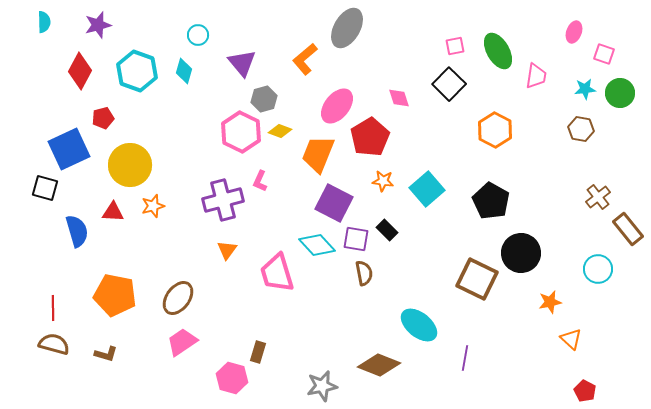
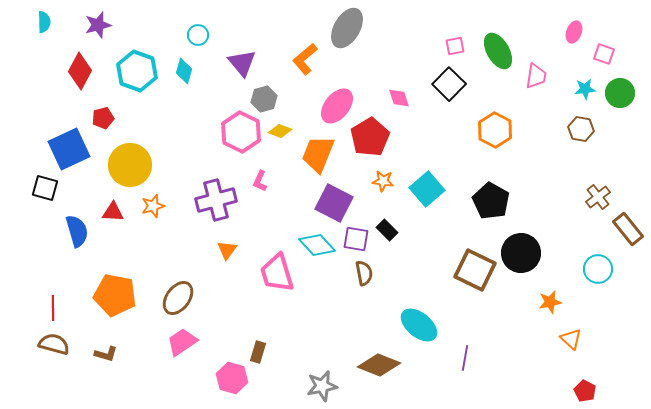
purple cross at (223, 200): moved 7 px left
brown square at (477, 279): moved 2 px left, 9 px up
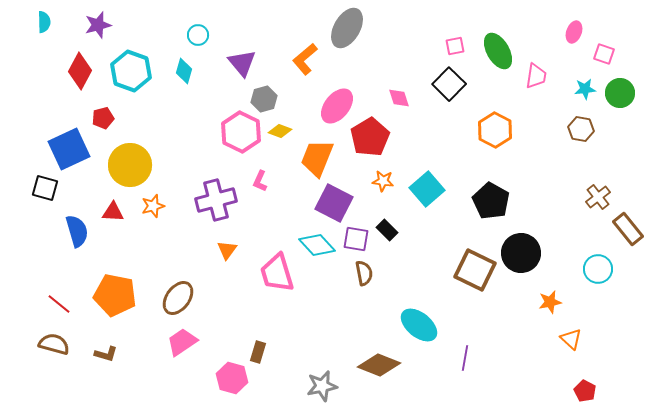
cyan hexagon at (137, 71): moved 6 px left
orange trapezoid at (318, 154): moved 1 px left, 4 px down
red line at (53, 308): moved 6 px right, 4 px up; rotated 50 degrees counterclockwise
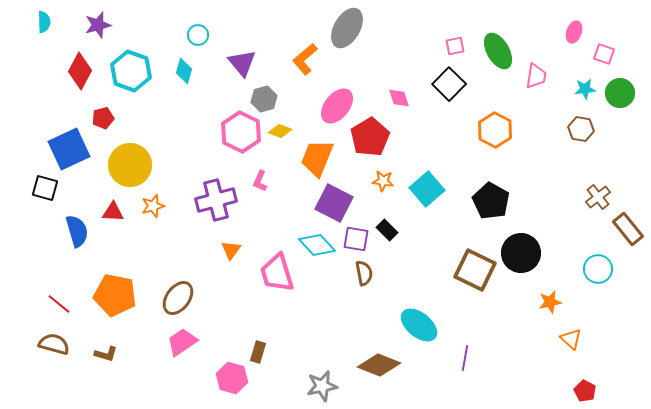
orange triangle at (227, 250): moved 4 px right
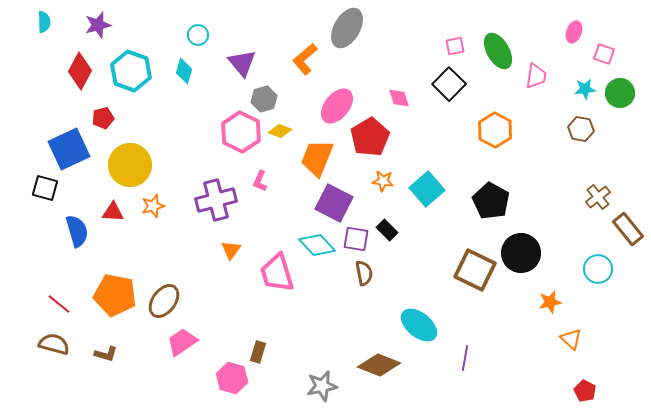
brown ellipse at (178, 298): moved 14 px left, 3 px down
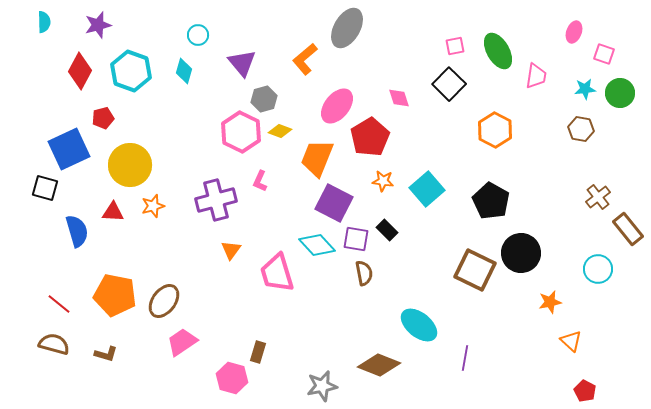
orange triangle at (571, 339): moved 2 px down
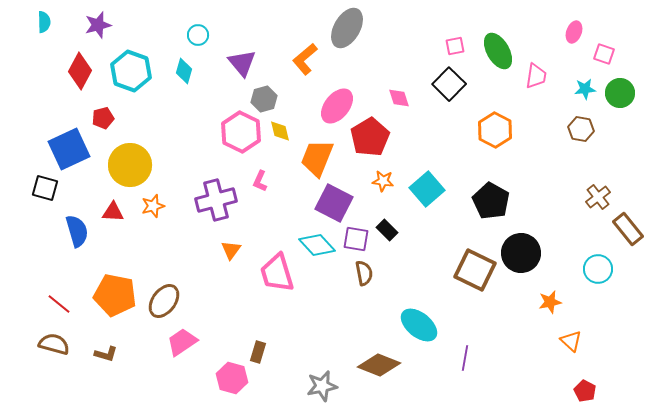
yellow diamond at (280, 131): rotated 55 degrees clockwise
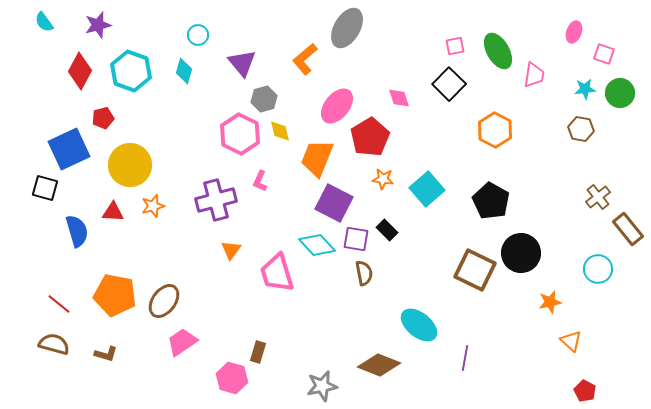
cyan semicircle at (44, 22): rotated 145 degrees clockwise
pink trapezoid at (536, 76): moved 2 px left, 1 px up
pink hexagon at (241, 132): moved 1 px left, 2 px down
orange star at (383, 181): moved 2 px up
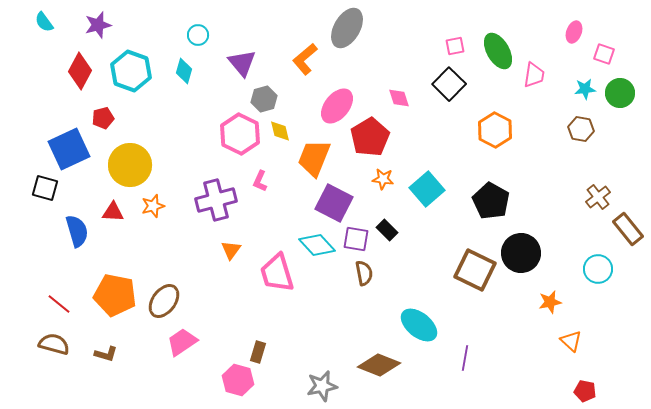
orange trapezoid at (317, 158): moved 3 px left
pink hexagon at (232, 378): moved 6 px right, 2 px down
red pentagon at (585, 391): rotated 15 degrees counterclockwise
